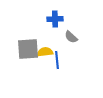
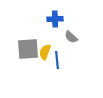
yellow semicircle: rotated 63 degrees counterclockwise
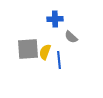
blue line: moved 2 px right
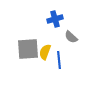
blue cross: rotated 14 degrees counterclockwise
